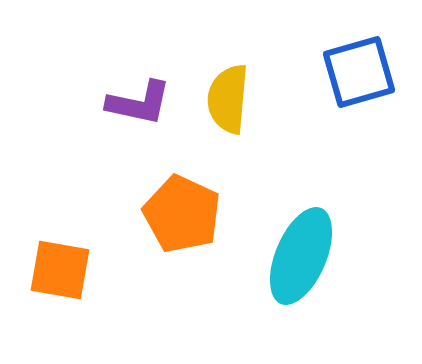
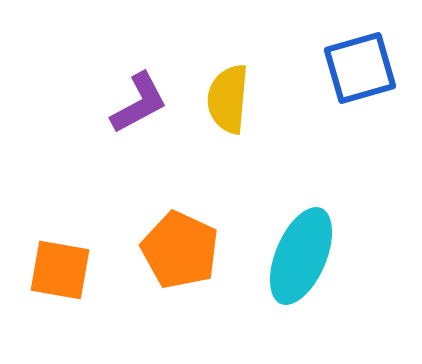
blue square: moved 1 px right, 4 px up
purple L-shape: rotated 40 degrees counterclockwise
orange pentagon: moved 2 px left, 36 px down
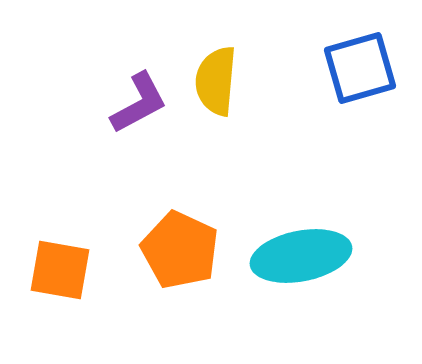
yellow semicircle: moved 12 px left, 18 px up
cyan ellipse: rotated 56 degrees clockwise
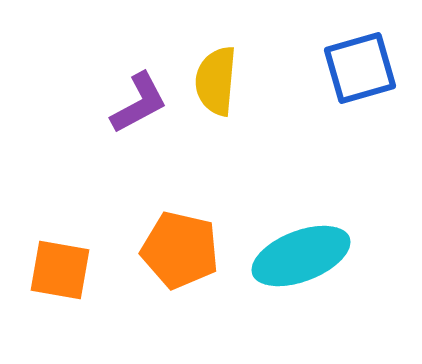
orange pentagon: rotated 12 degrees counterclockwise
cyan ellipse: rotated 10 degrees counterclockwise
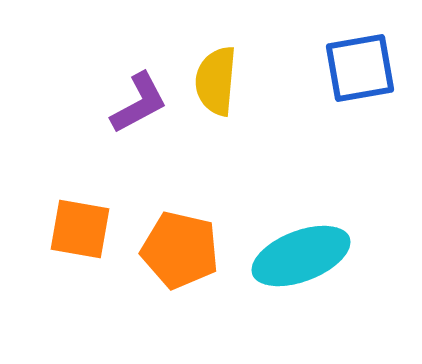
blue square: rotated 6 degrees clockwise
orange square: moved 20 px right, 41 px up
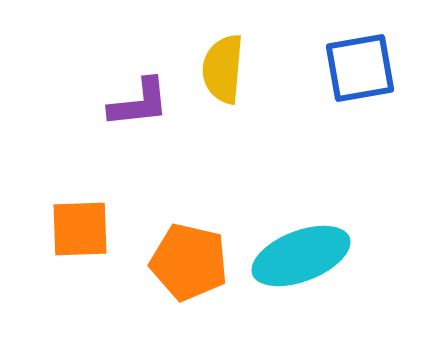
yellow semicircle: moved 7 px right, 12 px up
purple L-shape: rotated 22 degrees clockwise
orange square: rotated 12 degrees counterclockwise
orange pentagon: moved 9 px right, 12 px down
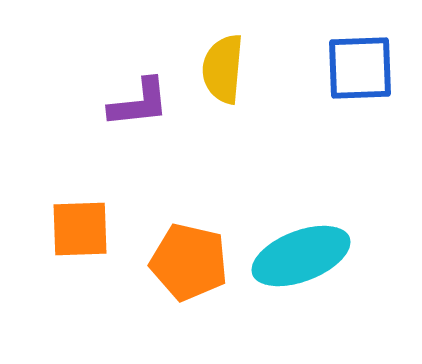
blue square: rotated 8 degrees clockwise
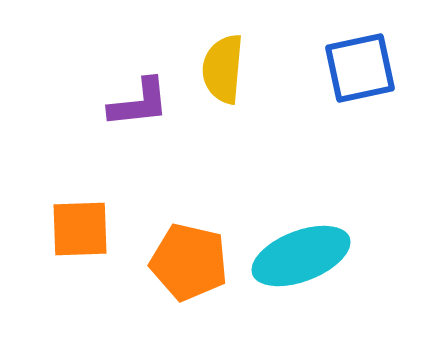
blue square: rotated 10 degrees counterclockwise
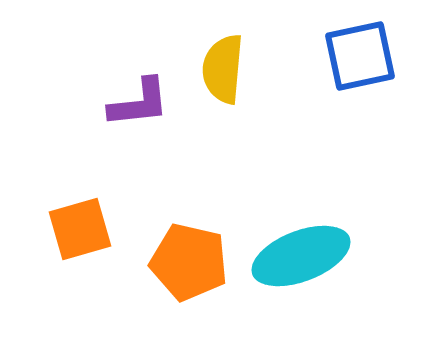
blue square: moved 12 px up
orange square: rotated 14 degrees counterclockwise
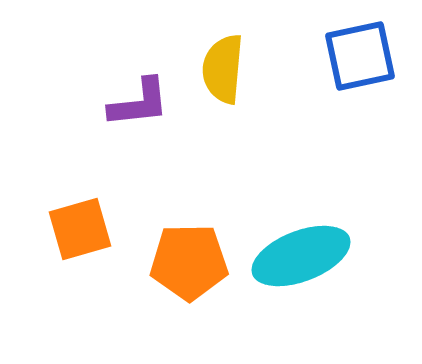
orange pentagon: rotated 14 degrees counterclockwise
